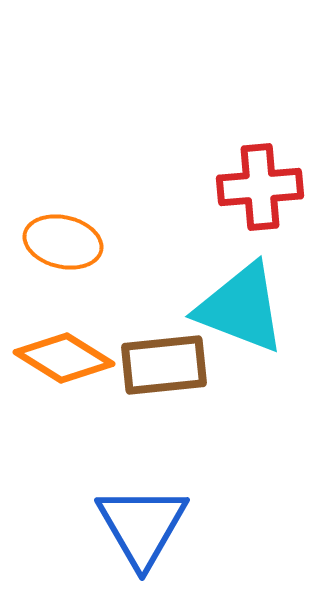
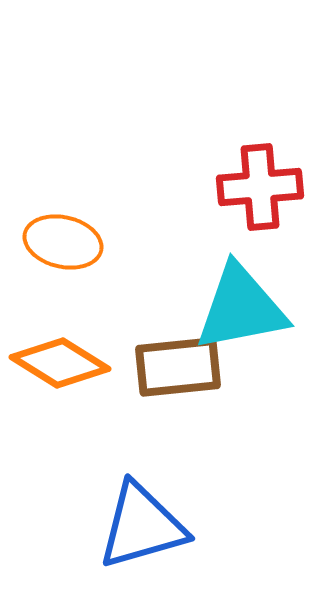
cyan triangle: rotated 32 degrees counterclockwise
orange diamond: moved 4 px left, 5 px down
brown rectangle: moved 14 px right, 2 px down
blue triangle: rotated 44 degrees clockwise
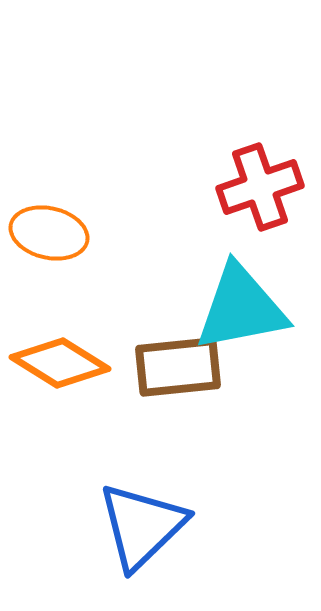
red cross: rotated 14 degrees counterclockwise
orange ellipse: moved 14 px left, 9 px up
blue triangle: rotated 28 degrees counterclockwise
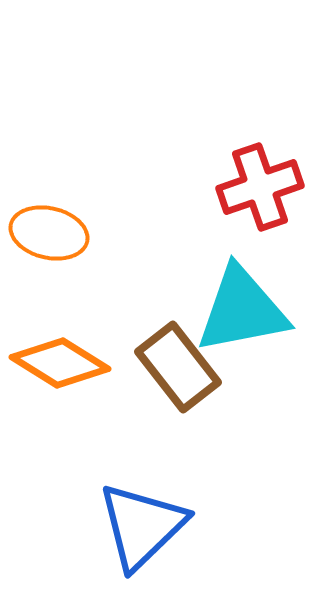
cyan triangle: moved 1 px right, 2 px down
brown rectangle: rotated 58 degrees clockwise
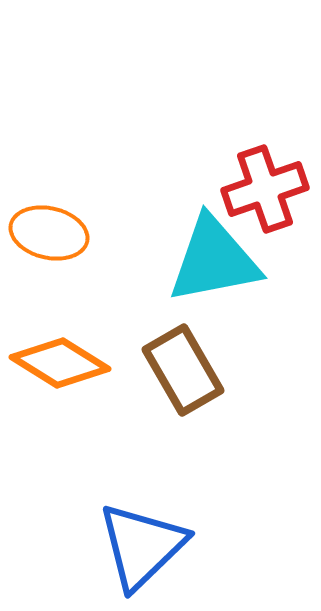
red cross: moved 5 px right, 2 px down
cyan triangle: moved 28 px left, 50 px up
brown rectangle: moved 5 px right, 3 px down; rotated 8 degrees clockwise
blue triangle: moved 20 px down
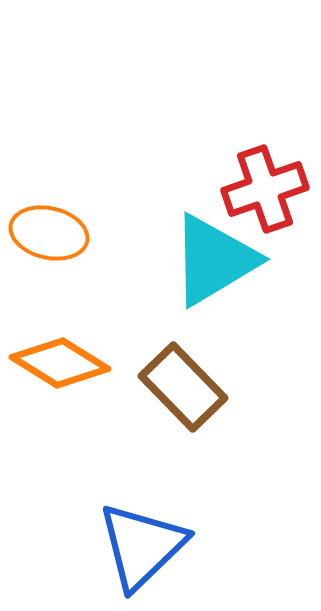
cyan triangle: rotated 20 degrees counterclockwise
brown rectangle: moved 17 px down; rotated 14 degrees counterclockwise
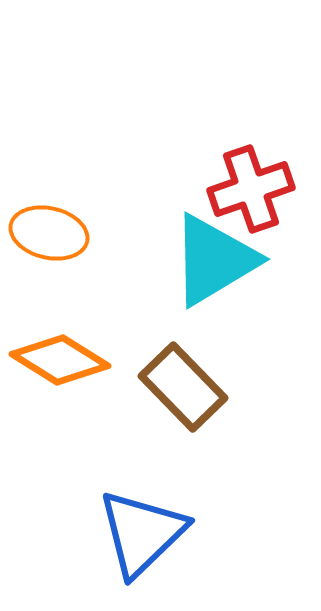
red cross: moved 14 px left
orange diamond: moved 3 px up
blue triangle: moved 13 px up
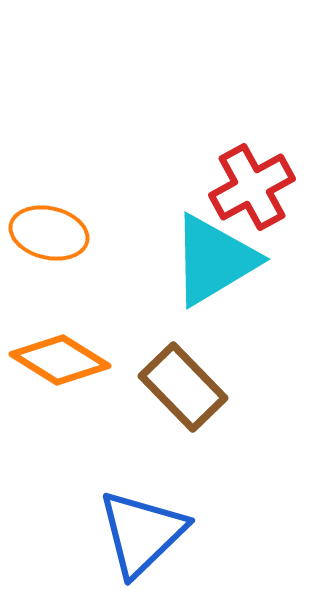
red cross: moved 1 px right, 2 px up; rotated 10 degrees counterclockwise
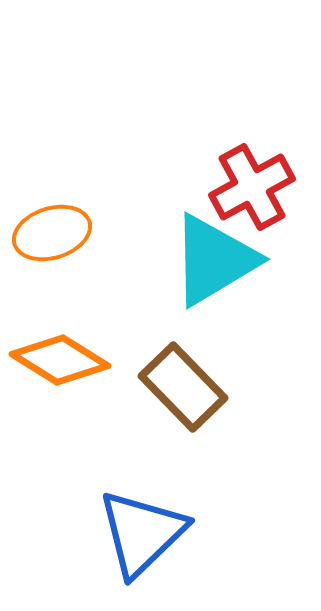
orange ellipse: moved 3 px right; rotated 30 degrees counterclockwise
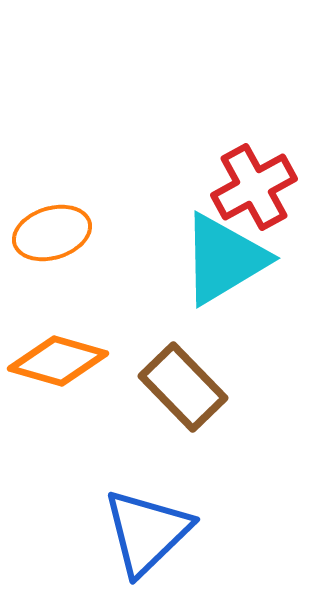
red cross: moved 2 px right
cyan triangle: moved 10 px right, 1 px up
orange diamond: moved 2 px left, 1 px down; rotated 16 degrees counterclockwise
blue triangle: moved 5 px right, 1 px up
